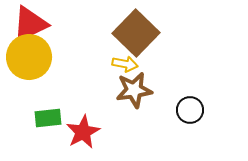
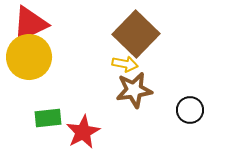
brown square: moved 1 px down
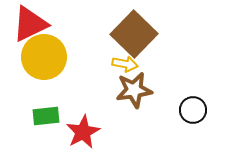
brown square: moved 2 px left
yellow circle: moved 15 px right
black circle: moved 3 px right
green rectangle: moved 2 px left, 2 px up
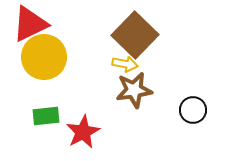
brown square: moved 1 px right, 1 px down
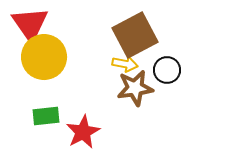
red triangle: rotated 39 degrees counterclockwise
brown square: rotated 18 degrees clockwise
brown star: moved 1 px right, 2 px up
black circle: moved 26 px left, 40 px up
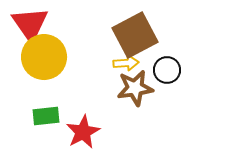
yellow arrow: moved 1 px right, 1 px up; rotated 15 degrees counterclockwise
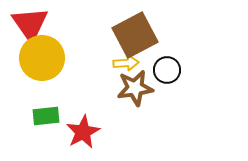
yellow circle: moved 2 px left, 1 px down
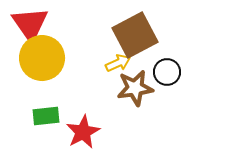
yellow arrow: moved 8 px left; rotated 20 degrees counterclockwise
black circle: moved 2 px down
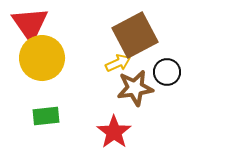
red star: moved 31 px right; rotated 8 degrees counterclockwise
